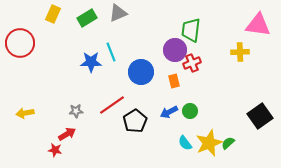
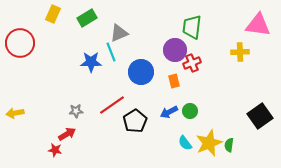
gray triangle: moved 1 px right, 20 px down
green trapezoid: moved 1 px right, 3 px up
yellow arrow: moved 10 px left
green semicircle: moved 1 px right, 2 px down; rotated 40 degrees counterclockwise
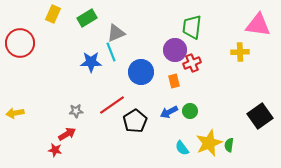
gray triangle: moved 3 px left
cyan semicircle: moved 3 px left, 5 px down
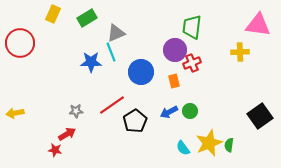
cyan semicircle: moved 1 px right
